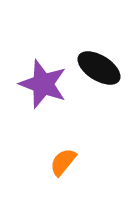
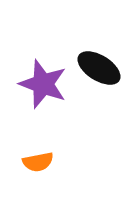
orange semicircle: moved 25 px left; rotated 140 degrees counterclockwise
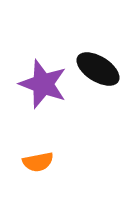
black ellipse: moved 1 px left, 1 px down
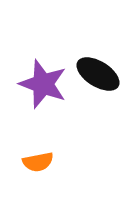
black ellipse: moved 5 px down
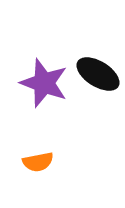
purple star: moved 1 px right, 1 px up
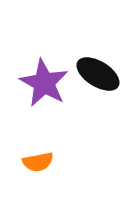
purple star: rotated 9 degrees clockwise
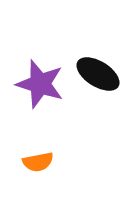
purple star: moved 4 px left, 1 px down; rotated 12 degrees counterclockwise
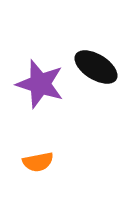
black ellipse: moved 2 px left, 7 px up
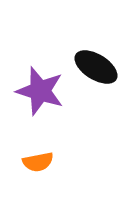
purple star: moved 7 px down
